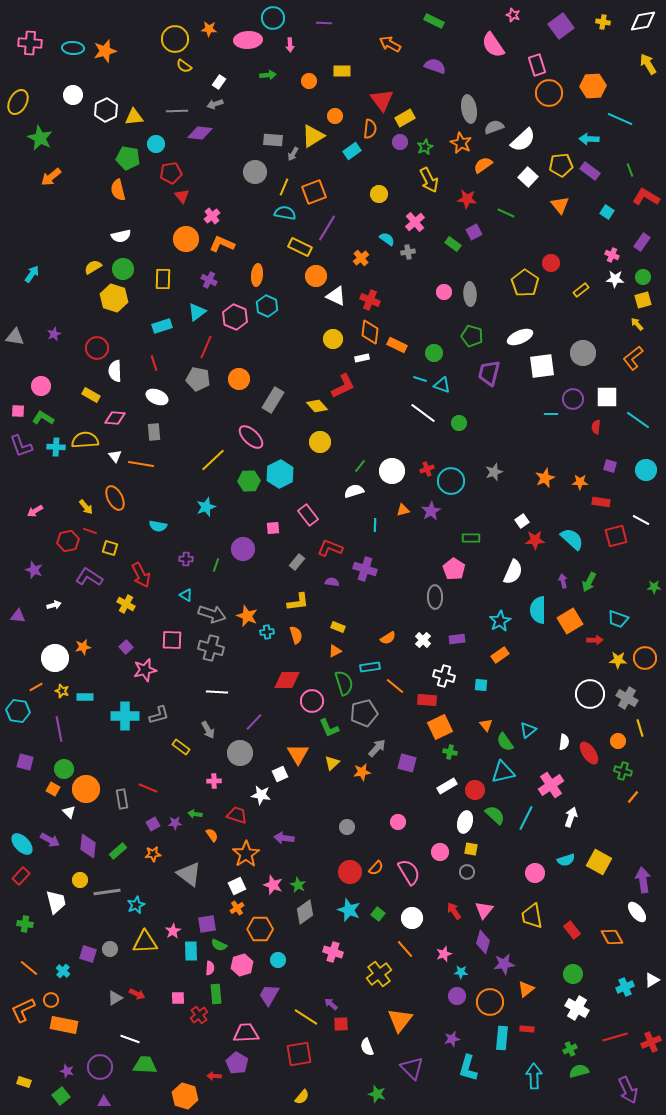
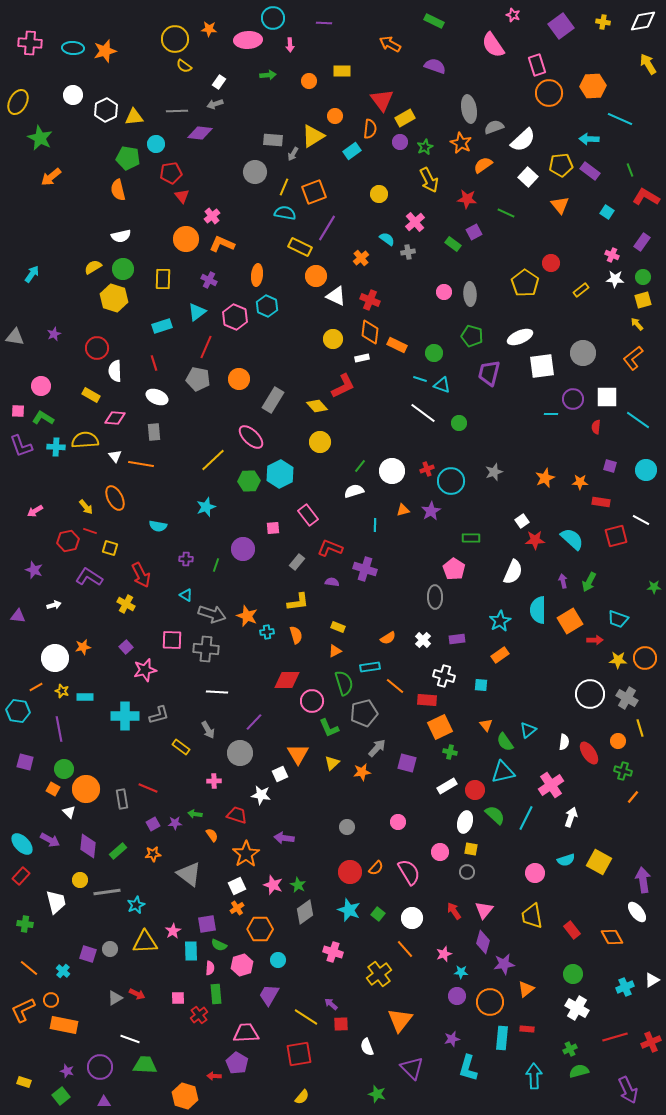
gray cross at (211, 648): moved 5 px left, 1 px down; rotated 10 degrees counterclockwise
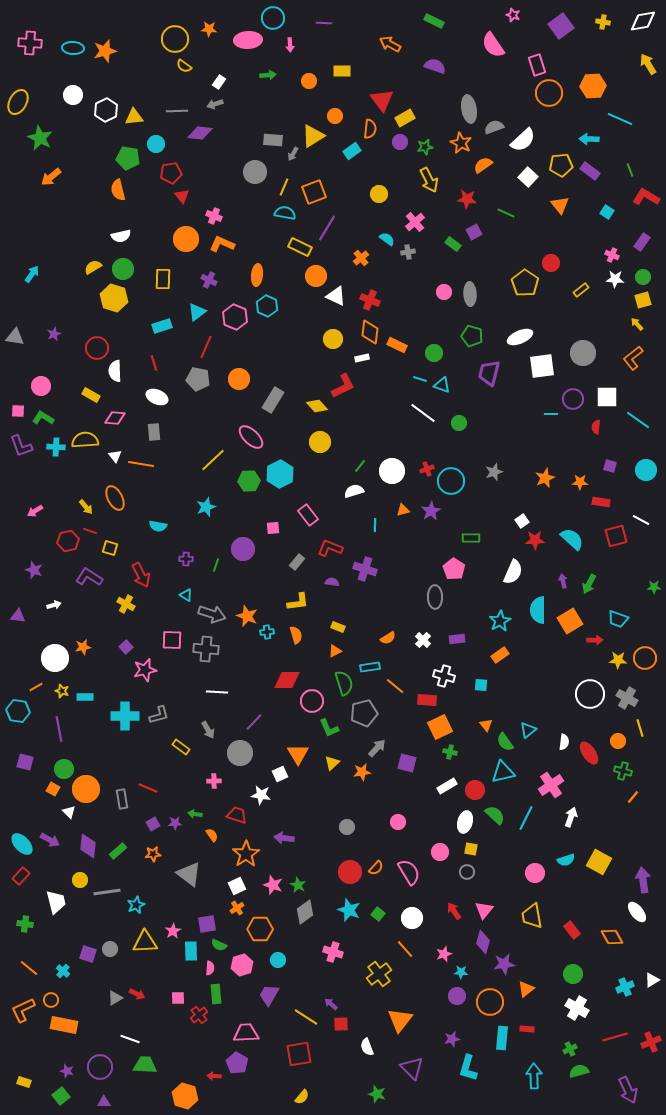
green star at (425, 147): rotated 14 degrees clockwise
pink cross at (212, 216): moved 2 px right; rotated 28 degrees counterclockwise
green arrow at (589, 582): moved 2 px down
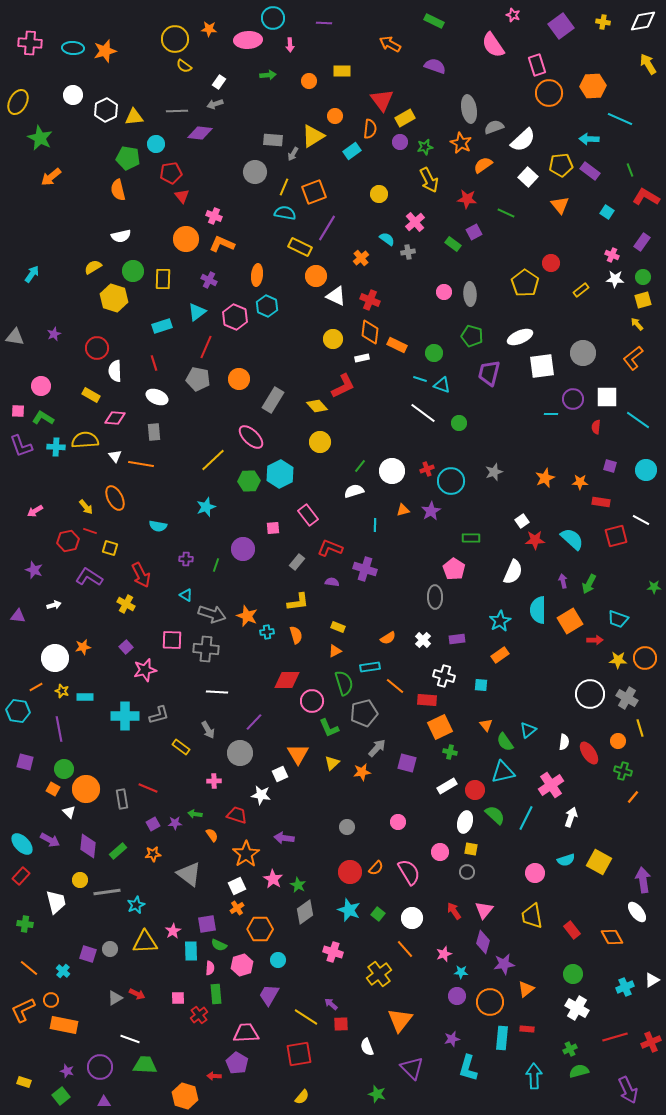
green circle at (123, 269): moved 10 px right, 2 px down
pink star at (273, 885): moved 6 px up; rotated 12 degrees clockwise
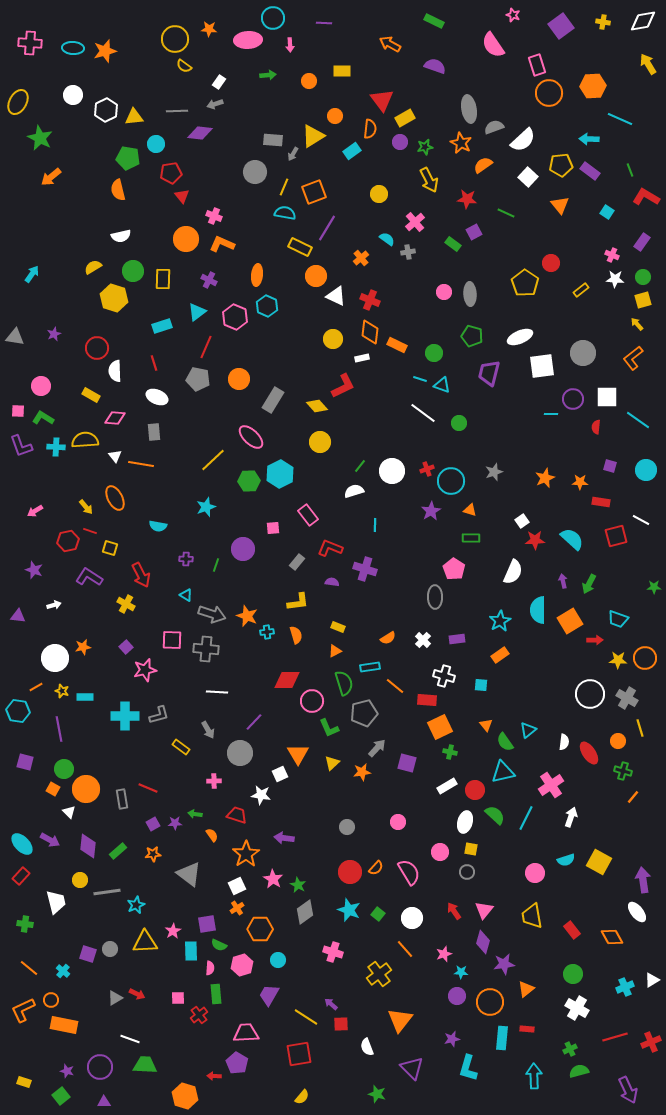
orange triangle at (403, 510): moved 67 px right; rotated 32 degrees clockwise
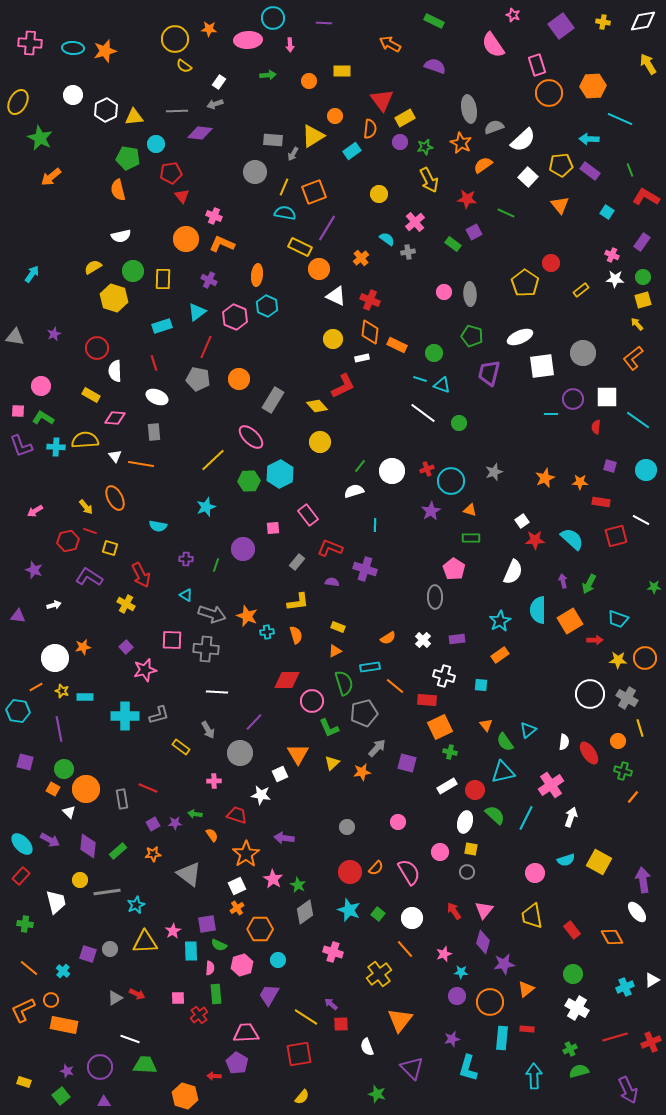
orange circle at (316, 276): moved 3 px right, 7 px up
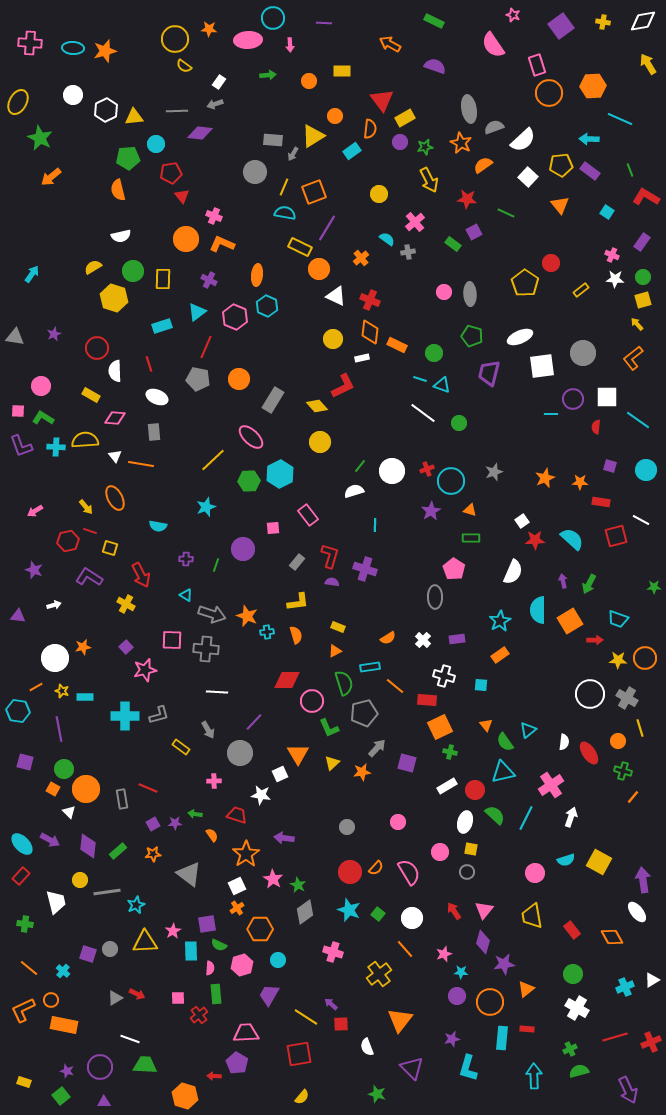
green pentagon at (128, 158): rotated 15 degrees counterclockwise
red line at (154, 363): moved 5 px left, 1 px down
red L-shape at (330, 548): moved 8 px down; rotated 85 degrees clockwise
